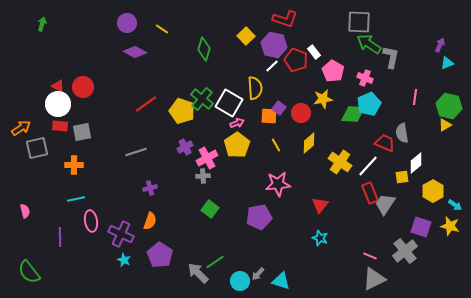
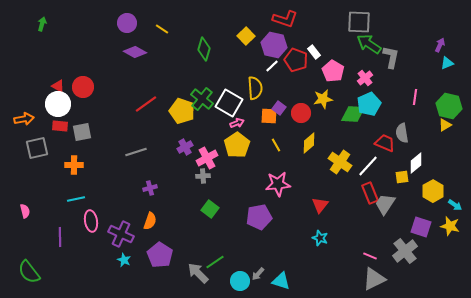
pink cross at (365, 78): rotated 28 degrees clockwise
orange arrow at (21, 128): moved 3 px right, 9 px up; rotated 24 degrees clockwise
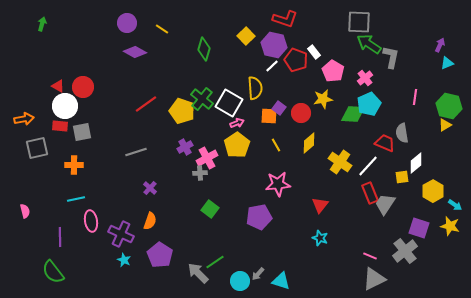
white circle at (58, 104): moved 7 px right, 2 px down
gray cross at (203, 176): moved 3 px left, 3 px up
purple cross at (150, 188): rotated 32 degrees counterclockwise
purple square at (421, 227): moved 2 px left, 1 px down
green semicircle at (29, 272): moved 24 px right
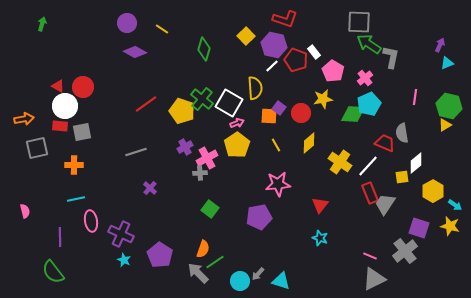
orange semicircle at (150, 221): moved 53 px right, 28 px down
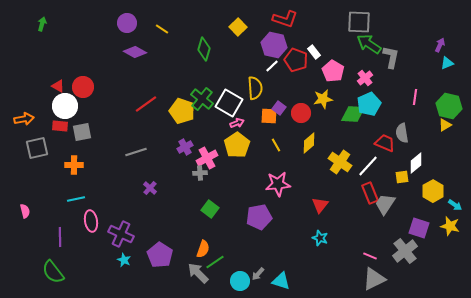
yellow square at (246, 36): moved 8 px left, 9 px up
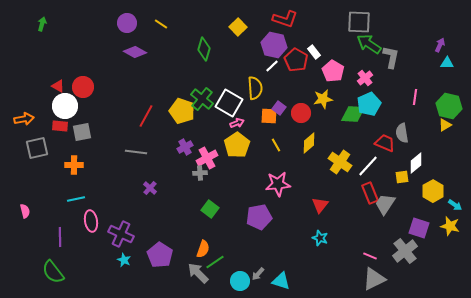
yellow line at (162, 29): moved 1 px left, 5 px up
red pentagon at (296, 60): rotated 10 degrees clockwise
cyan triangle at (447, 63): rotated 24 degrees clockwise
red line at (146, 104): moved 12 px down; rotated 25 degrees counterclockwise
gray line at (136, 152): rotated 25 degrees clockwise
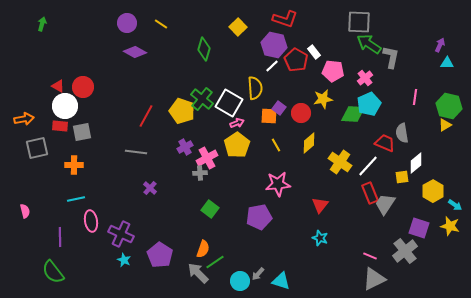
pink pentagon at (333, 71): rotated 25 degrees counterclockwise
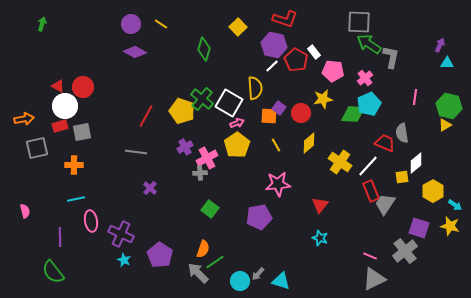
purple circle at (127, 23): moved 4 px right, 1 px down
red rectangle at (60, 126): rotated 21 degrees counterclockwise
red rectangle at (370, 193): moved 1 px right, 2 px up
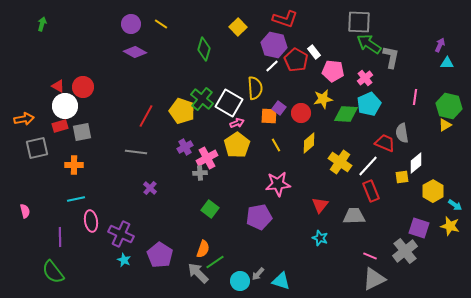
green diamond at (353, 114): moved 7 px left
gray trapezoid at (385, 204): moved 31 px left, 12 px down; rotated 55 degrees clockwise
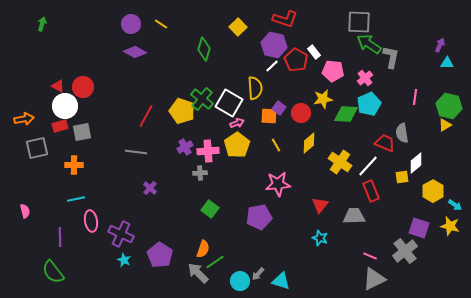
pink cross at (207, 158): moved 1 px right, 7 px up; rotated 25 degrees clockwise
